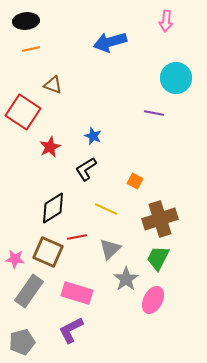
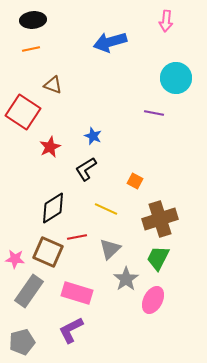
black ellipse: moved 7 px right, 1 px up
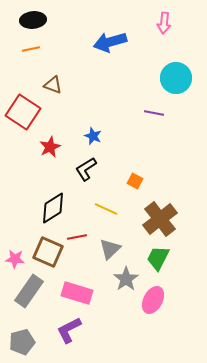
pink arrow: moved 2 px left, 2 px down
brown cross: rotated 20 degrees counterclockwise
purple L-shape: moved 2 px left
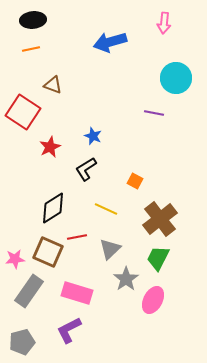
pink star: rotated 12 degrees counterclockwise
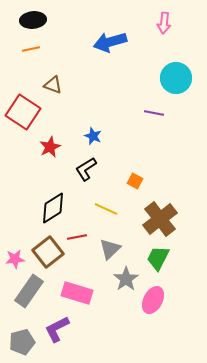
brown square: rotated 28 degrees clockwise
purple L-shape: moved 12 px left, 1 px up
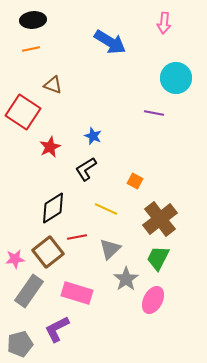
blue arrow: rotated 132 degrees counterclockwise
gray pentagon: moved 2 px left, 2 px down
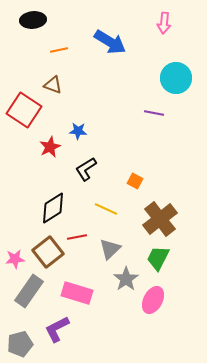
orange line: moved 28 px right, 1 px down
red square: moved 1 px right, 2 px up
blue star: moved 15 px left, 5 px up; rotated 18 degrees counterclockwise
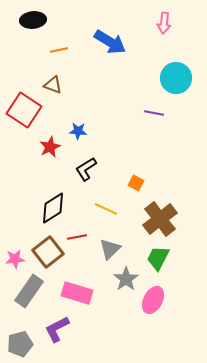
orange square: moved 1 px right, 2 px down
